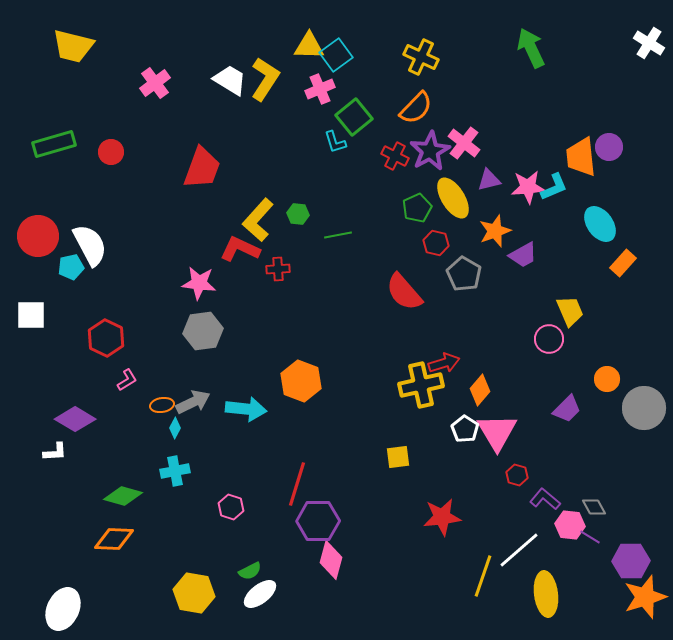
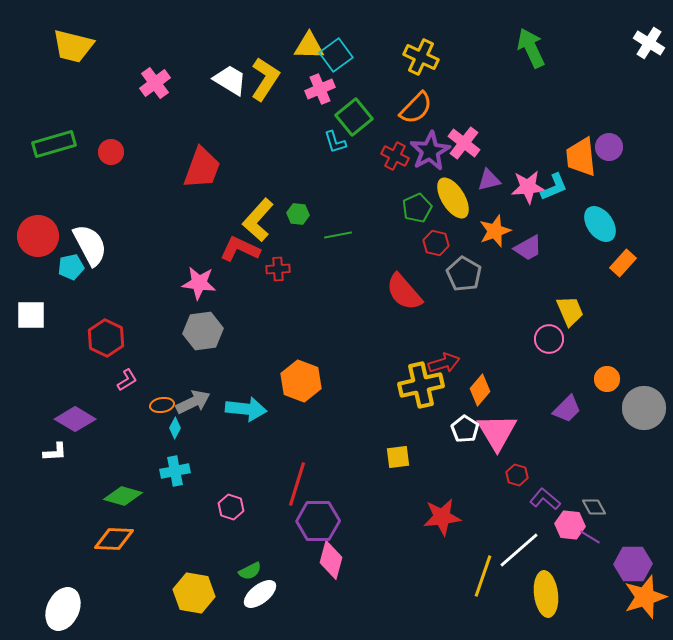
purple trapezoid at (523, 255): moved 5 px right, 7 px up
purple hexagon at (631, 561): moved 2 px right, 3 px down
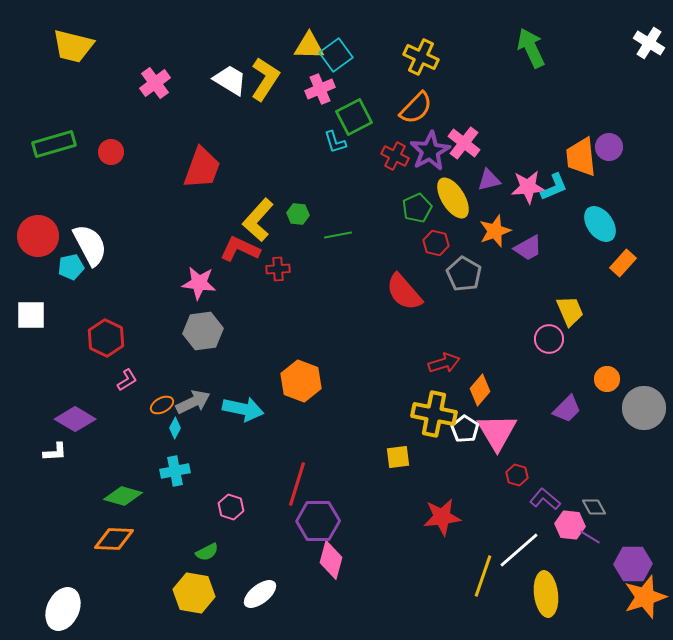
green square at (354, 117): rotated 12 degrees clockwise
yellow cross at (421, 385): moved 13 px right, 29 px down; rotated 24 degrees clockwise
orange ellipse at (162, 405): rotated 20 degrees counterclockwise
cyan arrow at (246, 409): moved 3 px left; rotated 6 degrees clockwise
green semicircle at (250, 571): moved 43 px left, 19 px up
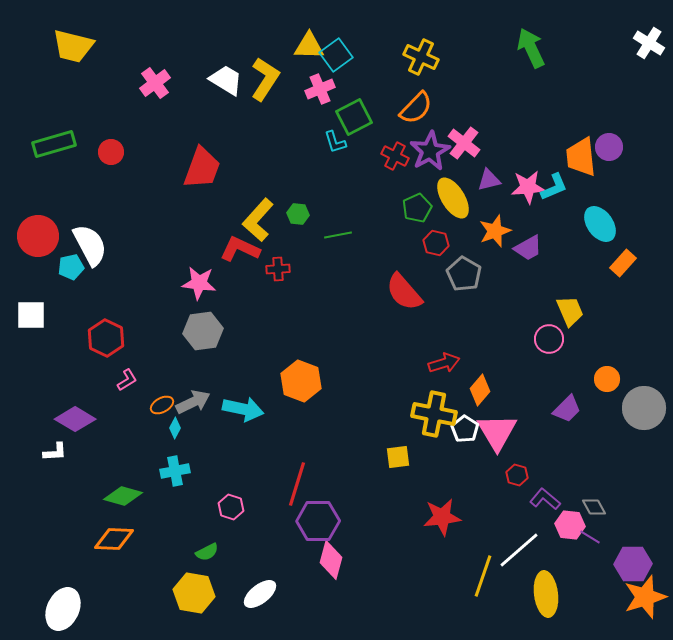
white trapezoid at (230, 80): moved 4 px left
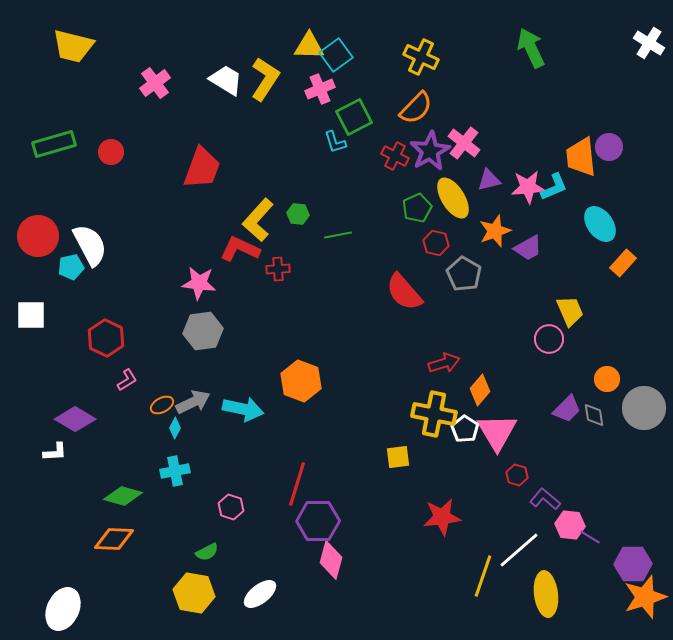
gray diamond at (594, 507): moved 92 px up; rotated 20 degrees clockwise
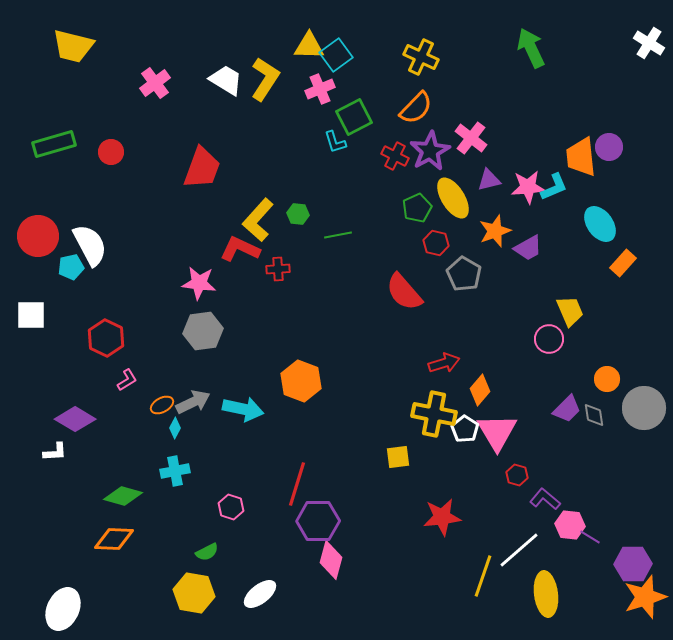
pink cross at (464, 143): moved 7 px right, 5 px up
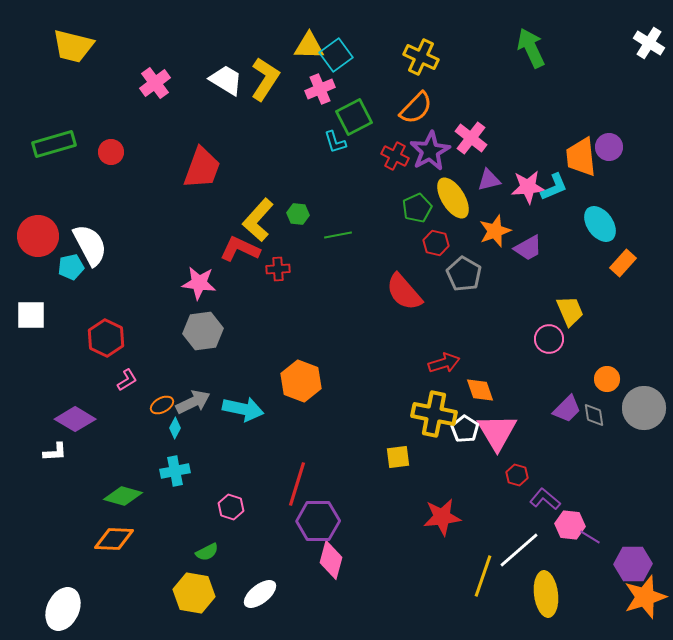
orange diamond at (480, 390): rotated 60 degrees counterclockwise
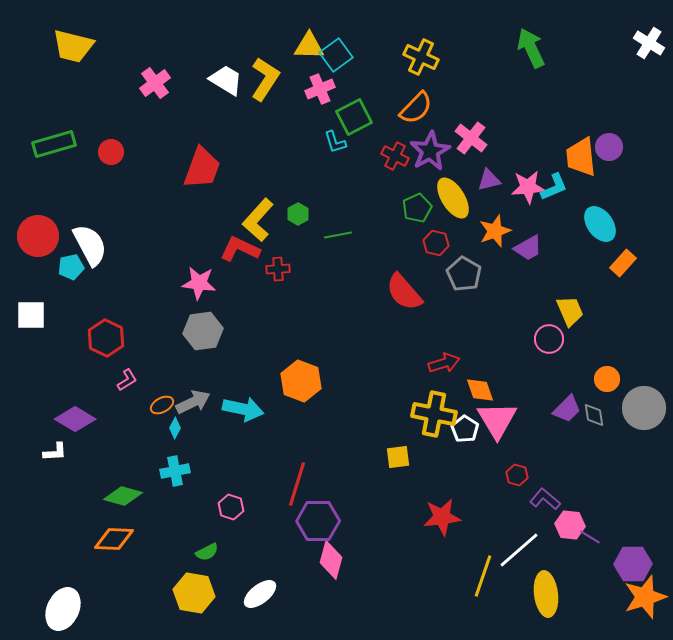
green hexagon at (298, 214): rotated 25 degrees clockwise
pink triangle at (497, 432): moved 12 px up
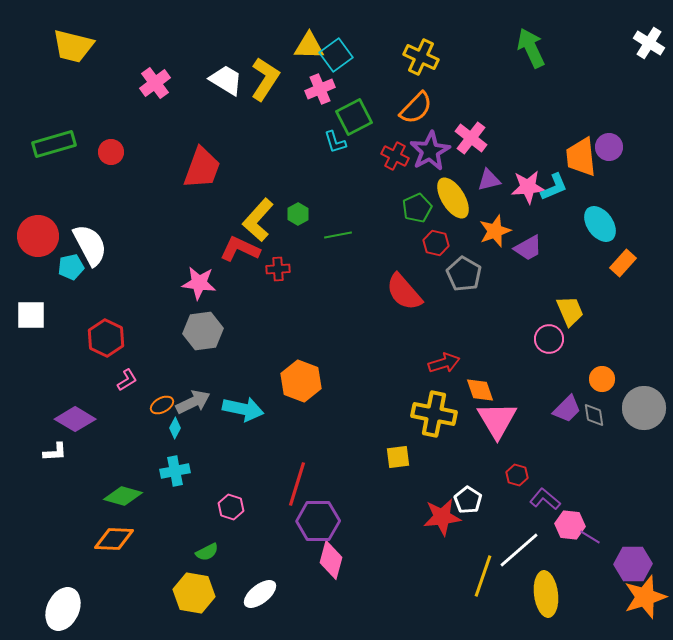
orange circle at (607, 379): moved 5 px left
white pentagon at (465, 429): moved 3 px right, 71 px down
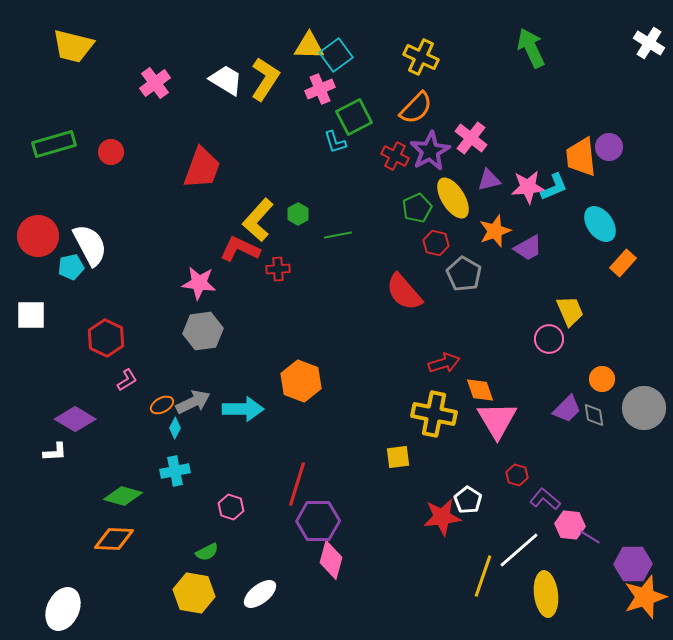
cyan arrow at (243, 409): rotated 12 degrees counterclockwise
